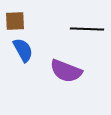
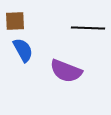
black line: moved 1 px right, 1 px up
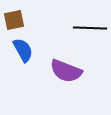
brown square: moved 1 px left, 1 px up; rotated 10 degrees counterclockwise
black line: moved 2 px right
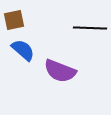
blue semicircle: rotated 20 degrees counterclockwise
purple semicircle: moved 6 px left
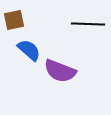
black line: moved 2 px left, 4 px up
blue semicircle: moved 6 px right
